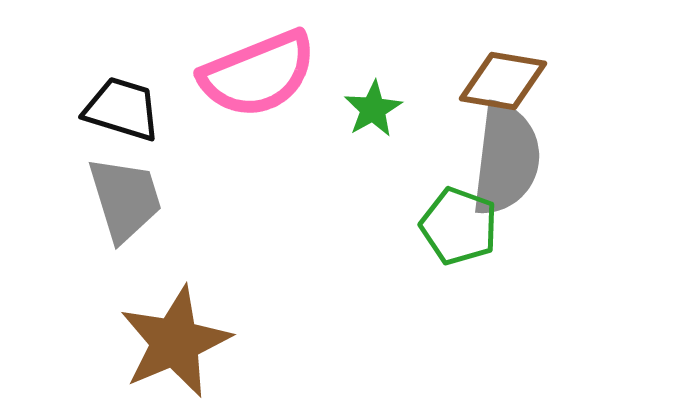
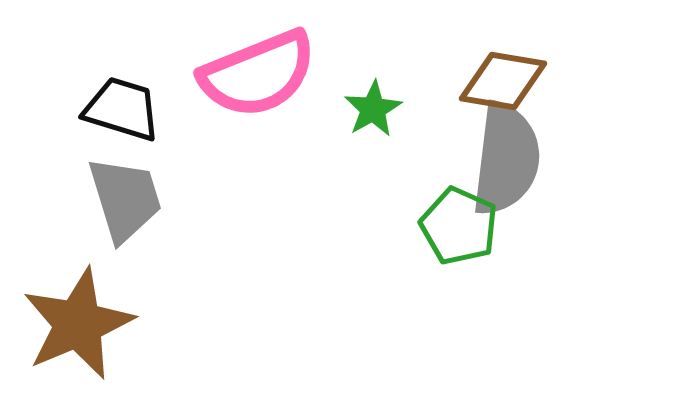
green pentagon: rotated 4 degrees clockwise
brown star: moved 97 px left, 18 px up
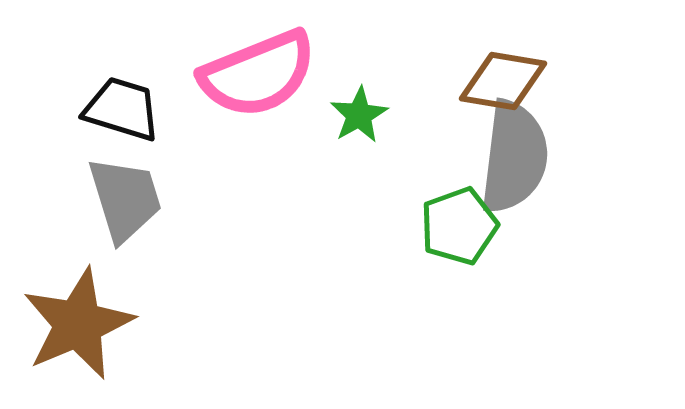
green star: moved 14 px left, 6 px down
gray semicircle: moved 8 px right, 2 px up
green pentagon: rotated 28 degrees clockwise
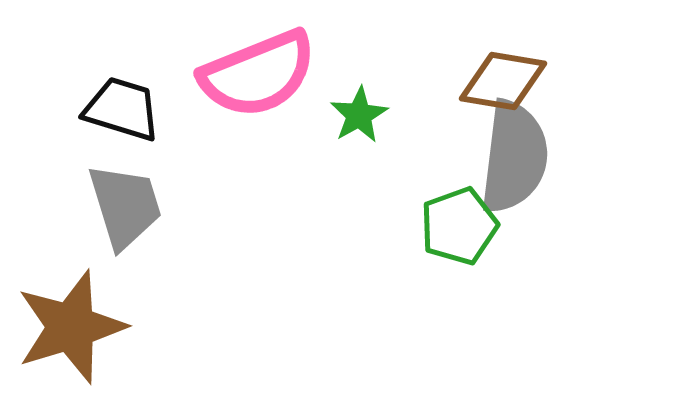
gray trapezoid: moved 7 px down
brown star: moved 7 px left, 3 px down; rotated 6 degrees clockwise
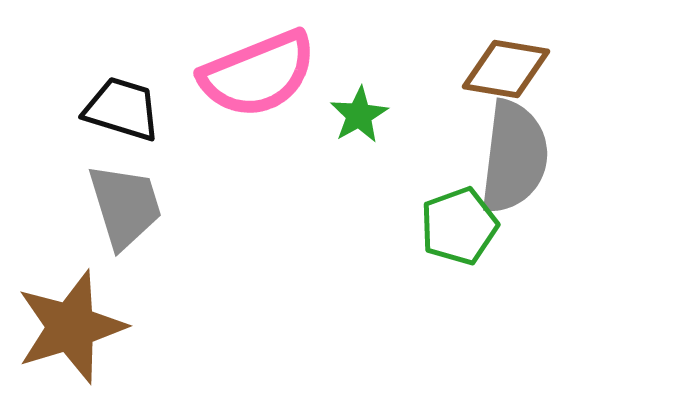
brown diamond: moved 3 px right, 12 px up
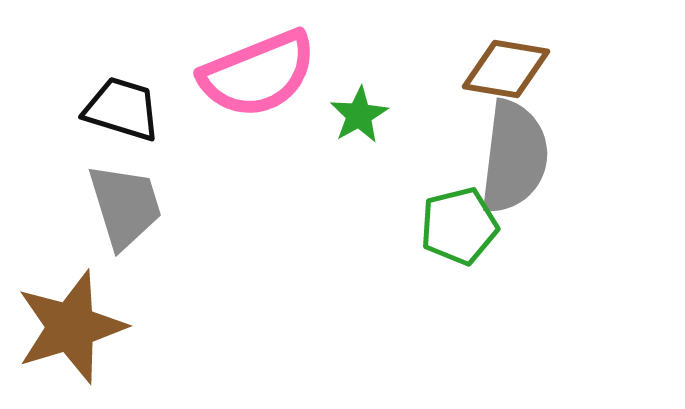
green pentagon: rotated 6 degrees clockwise
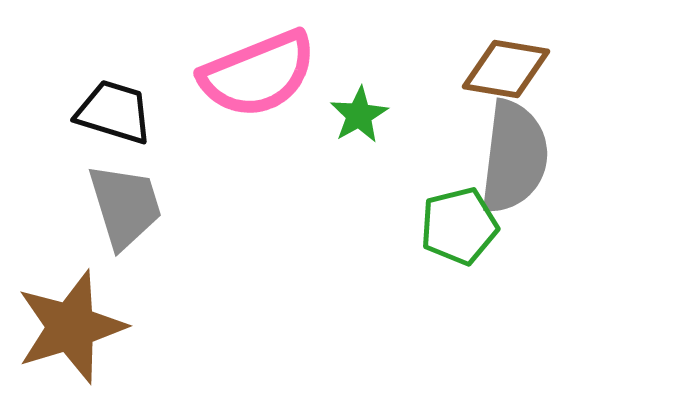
black trapezoid: moved 8 px left, 3 px down
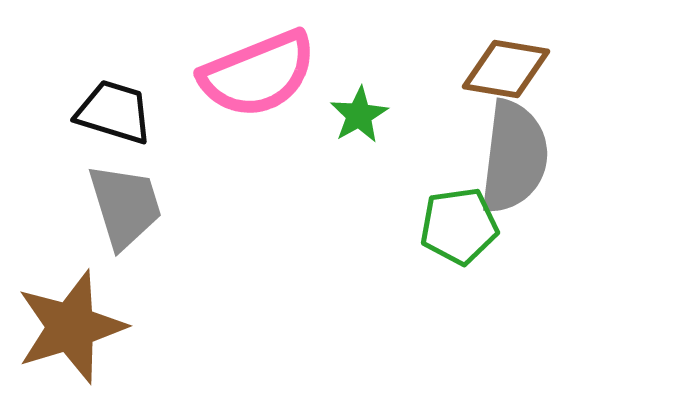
green pentagon: rotated 6 degrees clockwise
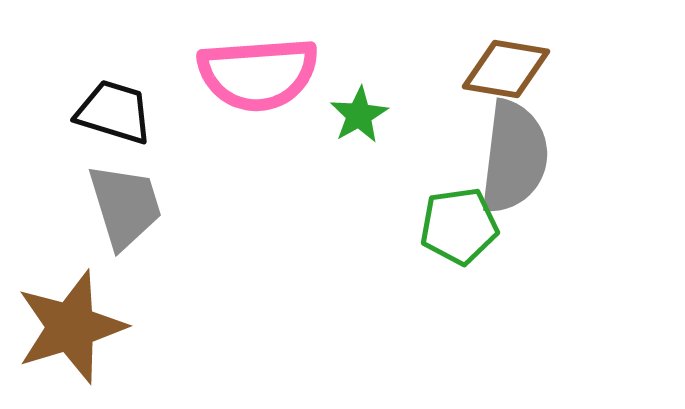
pink semicircle: rotated 18 degrees clockwise
